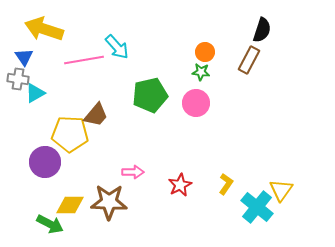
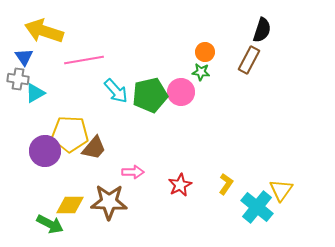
yellow arrow: moved 2 px down
cyan arrow: moved 1 px left, 44 px down
pink circle: moved 15 px left, 11 px up
brown trapezoid: moved 2 px left, 33 px down
purple circle: moved 11 px up
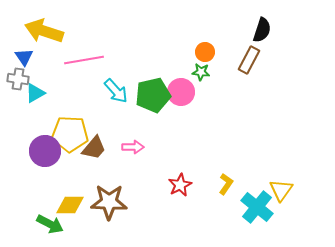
green pentagon: moved 3 px right
pink arrow: moved 25 px up
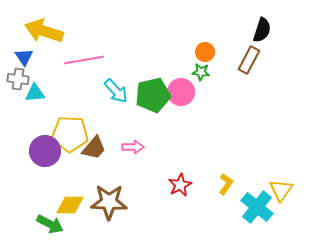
cyan triangle: rotated 25 degrees clockwise
